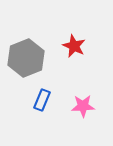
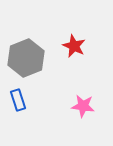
blue rectangle: moved 24 px left; rotated 40 degrees counterclockwise
pink star: rotated 10 degrees clockwise
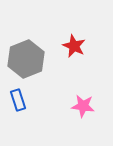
gray hexagon: moved 1 px down
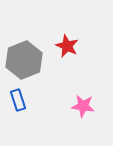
red star: moved 7 px left
gray hexagon: moved 2 px left, 1 px down
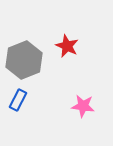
blue rectangle: rotated 45 degrees clockwise
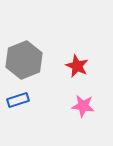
red star: moved 10 px right, 20 px down
blue rectangle: rotated 45 degrees clockwise
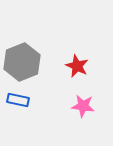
gray hexagon: moved 2 px left, 2 px down
blue rectangle: rotated 30 degrees clockwise
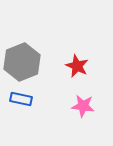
blue rectangle: moved 3 px right, 1 px up
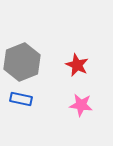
red star: moved 1 px up
pink star: moved 2 px left, 1 px up
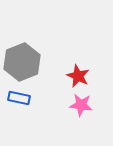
red star: moved 1 px right, 11 px down
blue rectangle: moved 2 px left, 1 px up
